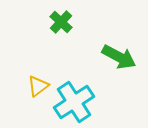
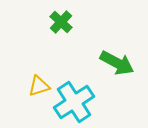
green arrow: moved 2 px left, 6 px down
yellow triangle: moved 1 px right; rotated 20 degrees clockwise
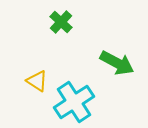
yellow triangle: moved 2 px left, 5 px up; rotated 50 degrees clockwise
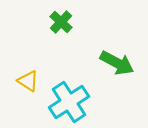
yellow triangle: moved 9 px left
cyan cross: moved 5 px left
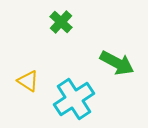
cyan cross: moved 5 px right, 3 px up
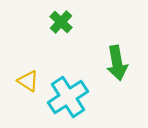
green arrow: rotated 52 degrees clockwise
cyan cross: moved 6 px left, 2 px up
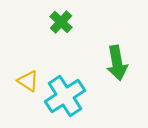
cyan cross: moved 3 px left, 1 px up
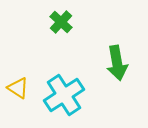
yellow triangle: moved 10 px left, 7 px down
cyan cross: moved 1 px left, 1 px up
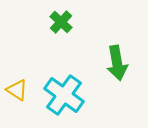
yellow triangle: moved 1 px left, 2 px down
cyan cross: rotated 21 degrees counterclockwise
